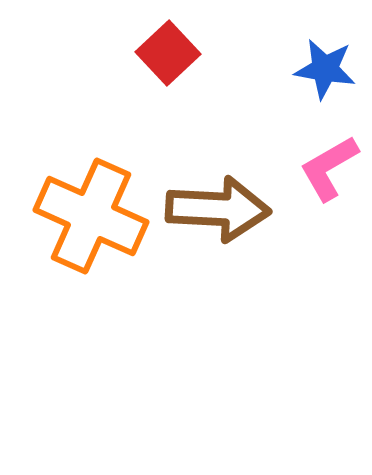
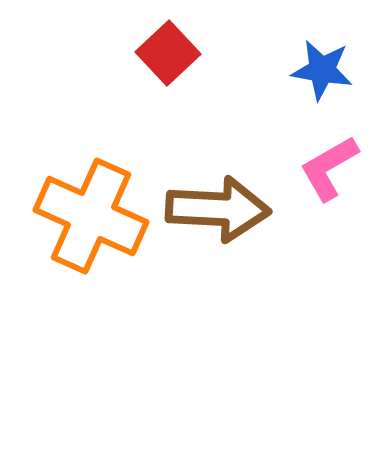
blue star: moved 3 px left, 1 px down
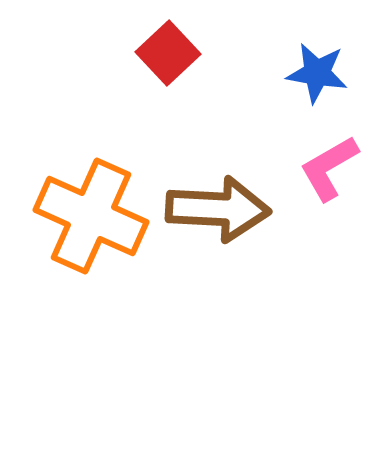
blue star: moved 5 px left, 3 px down
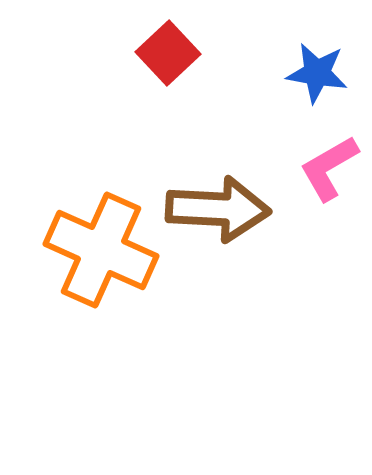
orange cross: moved 10 px right, 34 px down
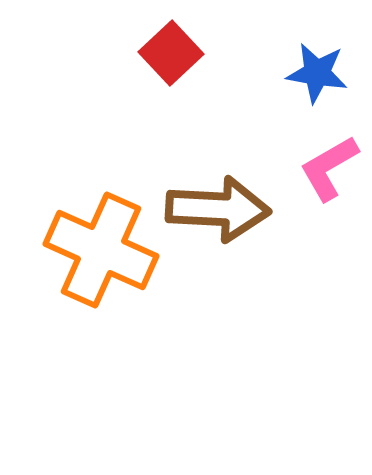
red square: moved 3 px right
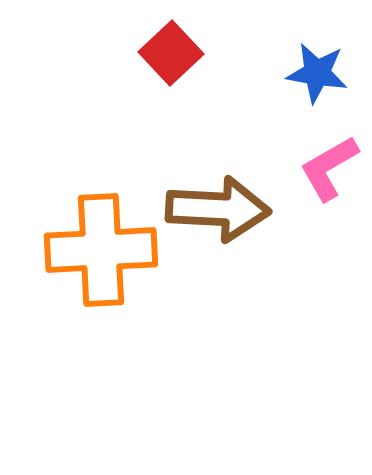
orange cross: rotated 27 degrees counterclockwise
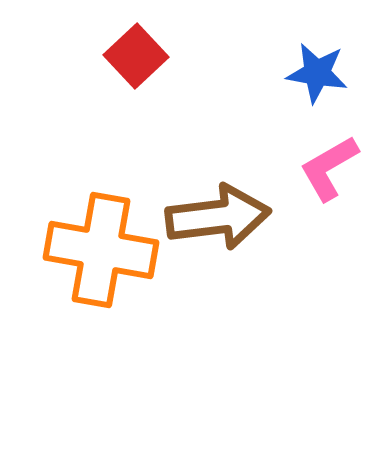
red square: moved 35 px left, 3 px down
brown arrow: moved 8 px down; rotated 10 degrees counterclockwise
orange cross: rotated 13 degrees clockwise
